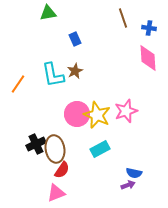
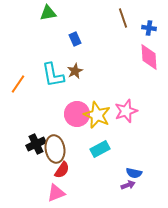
pink diamond: moved 1 px right, 1 px up
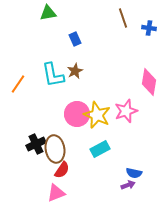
pink diamond: moved 25 px down; rotated 12 degrees clockwise
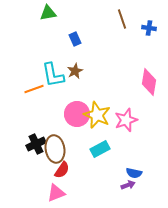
brown line: moved 1 px left, 1 px down
orange line: moved 16 px right, 5 px down; rotated 36 degrees clockwise
pink star: moved 9 px down
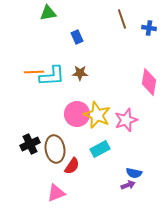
blue rectangle: moved 2 px right, 2 px up
brown star: moved 5 px right, 2 px down; rotated 28 degrees clockwise
cyan L-shape: moved 1 px left, 1 px down; rotated 84 degrees counterclockwise
orange line: moved 17 px up; rotated 18 degrees clockwise
black cross: moved 6 px left
red semicircle: moved 10 px right, 4 px up
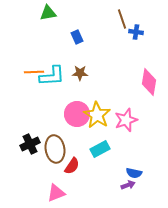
blue cross: moved 13 px left, 4 px down
yellow star: rotated 8 degrees clockwise
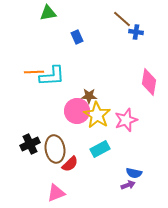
brown line: rotated 30 degrees counterclockwise
brown star: moved 9 px right, 23 px down
pink circle: moved 3 px up
red semicircle: moved 2 px left, 2 px up; rotated 12 degrees clockwise
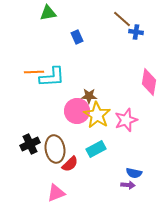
cyan L-shape: moved 1 px down
cyan rectangle: moved 4 px left
purple arrow: rotated 24 degrees clockwise
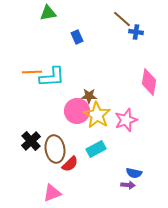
orange line: moved 2 px left
black cross: moved 1 px right, 3 px up; rotated 18 degrees counterclockwise
pink triangle: moved 4 px left
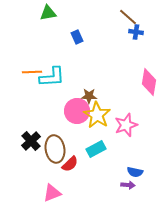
brown line: moved 6 px right, 2 px up
pink star: moved 5 px down
blue semicircle: moved 1 px right, 1 px up
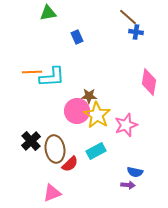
cyan rectangle: moved 2 px down
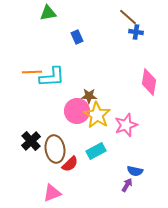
blue semicircle: moved 1 px up
purple arrow: moved 1 px left; rotated 64 degrees counterclockwise
